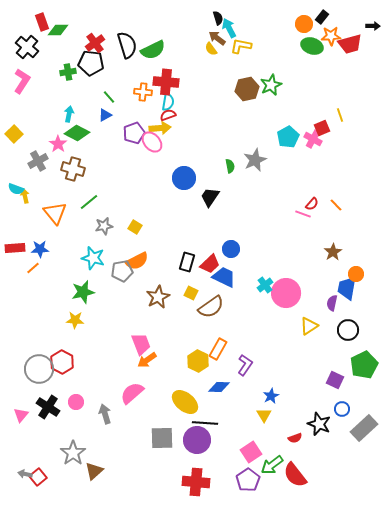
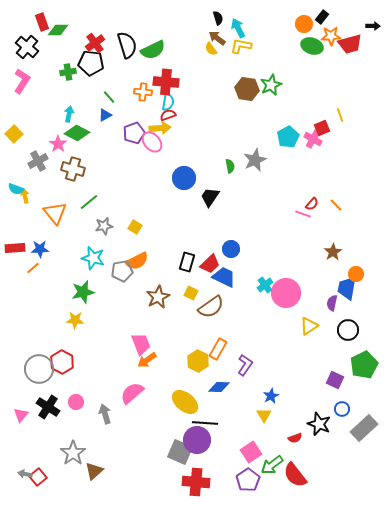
cyan arrow at (229, 28): moved 9 px right
brown hexagon at (247, 89): rotated 20 degrees clockwise
gray square at (162, 438): moved 18 px right, 14 px down; rotated 25 degrees clockwise
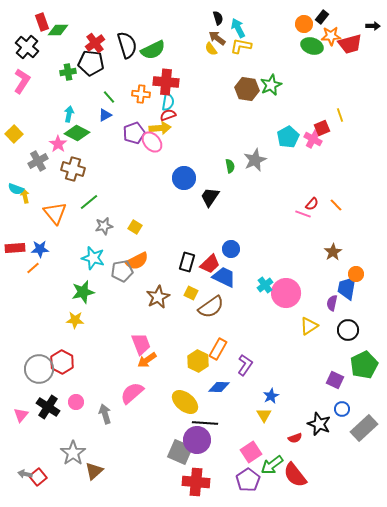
orange cross at (143, 92): moved 2 px left, 2 px down
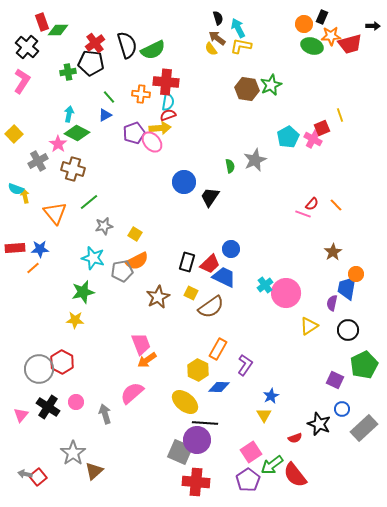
black rectangle at (322, 17): rotated 16 degrees counterclockwise
blue circle at (184, 178): moved 4 px down
yellow square at (135, 227): moved 7 px down
yellow hexagon at (198, 361): moved 9 px down
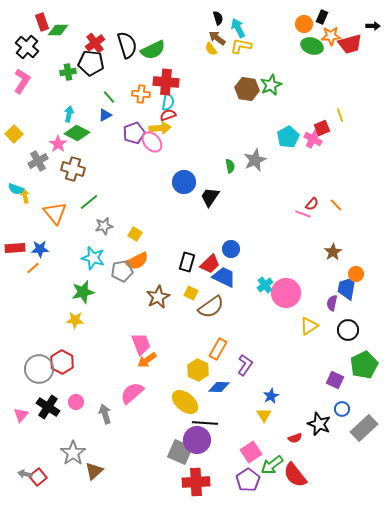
red cross at (196, 482): rotated 8 degrees counterclockwise
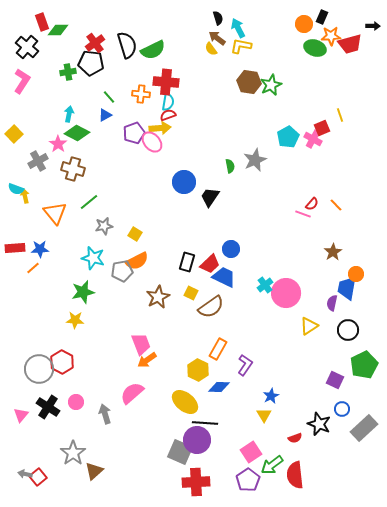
green ellipse at (312, 46): moved 3 px right, 2 px down
brown hexagon at (247, 89): moved 2 px right, 7 px up
red semicircle at (295, 475): rotated 32 degrees clockwise
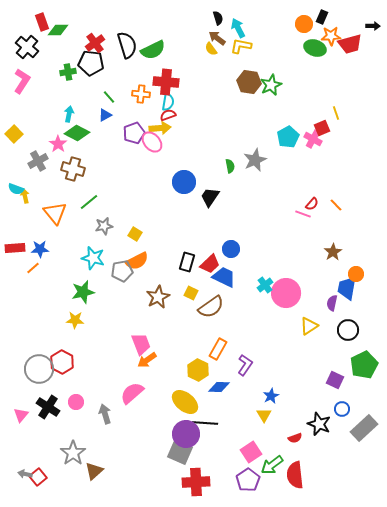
yellow line at (340, 115): moved 4 px left, 2 px up
purple circle at (197, 440): moved 11 px left, 6 px up
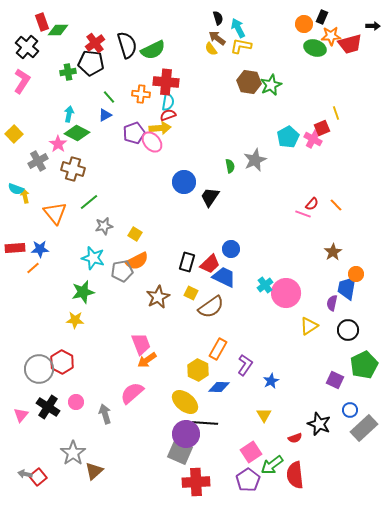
blue star at (271, 396): moved 15 px up
blue circle at (342, 409): moved 8 px right, 1 px down
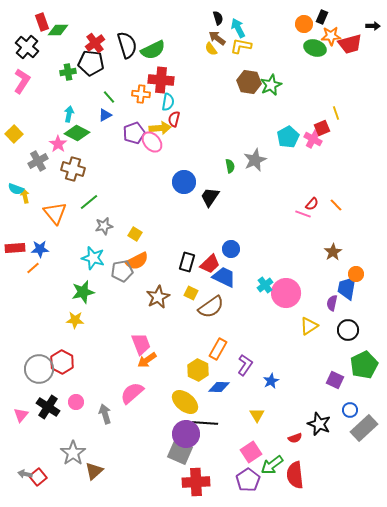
red cross at (166, 82): moved 5 px left, 2 px up
red semicircle at (168, 115): moved 6 px right, 4 px down; rotated 56 degrees counterclockwise
yellow triangle at (264, 415): moved 7 px left
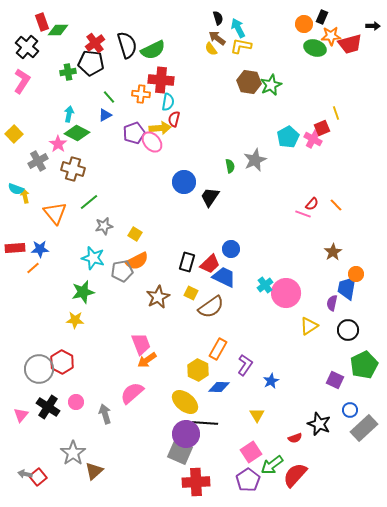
red semicircle at (295, 475): rotated 48 degrees clockwise
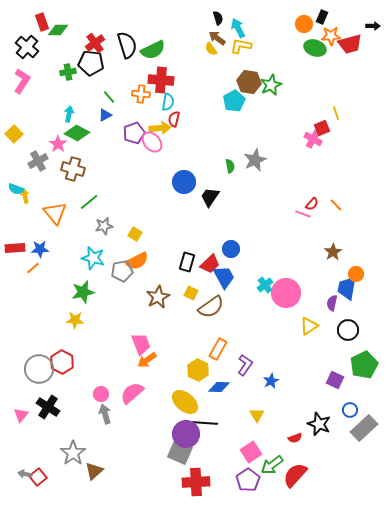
cyan pentagon at (288, 137): moved 54 px left, 36 px up
blue trapezoid at (224, 277): rotated 35 degrees clockwise
pink circle at (76, 402): moved 25 px right, 8 px up
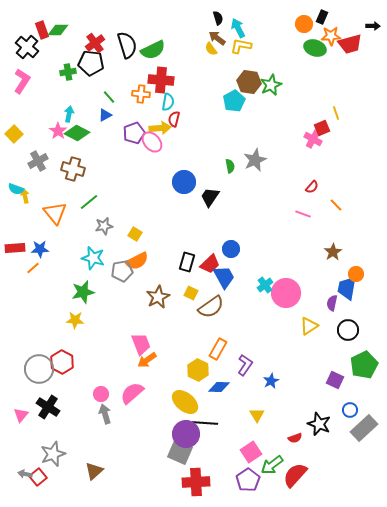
red rectangle at (42, 22): moved 8 px down
pink star at (58, 144): moved 13 px up
red semicircle at (312, 204): moved 17 px up
gray star at (73, 453): moved 20 px left, 1 px down; rotated 15 degrees clockwise
